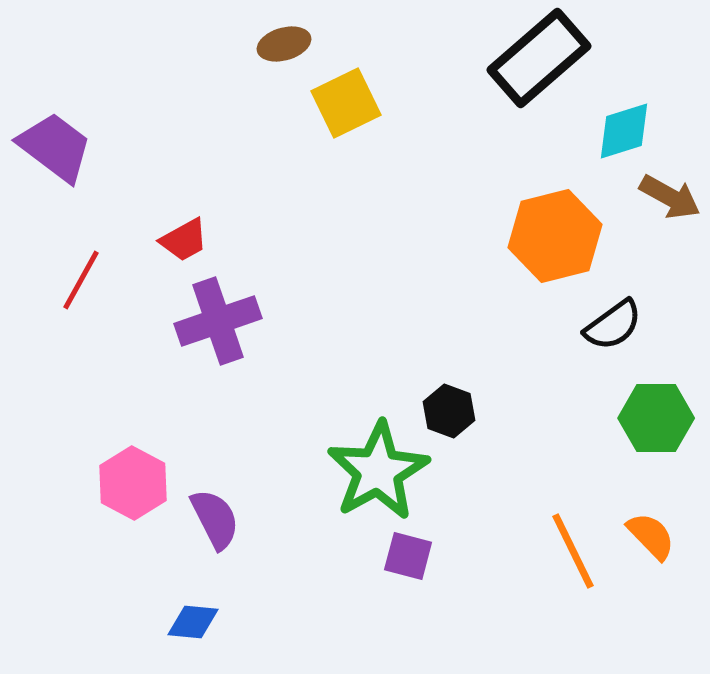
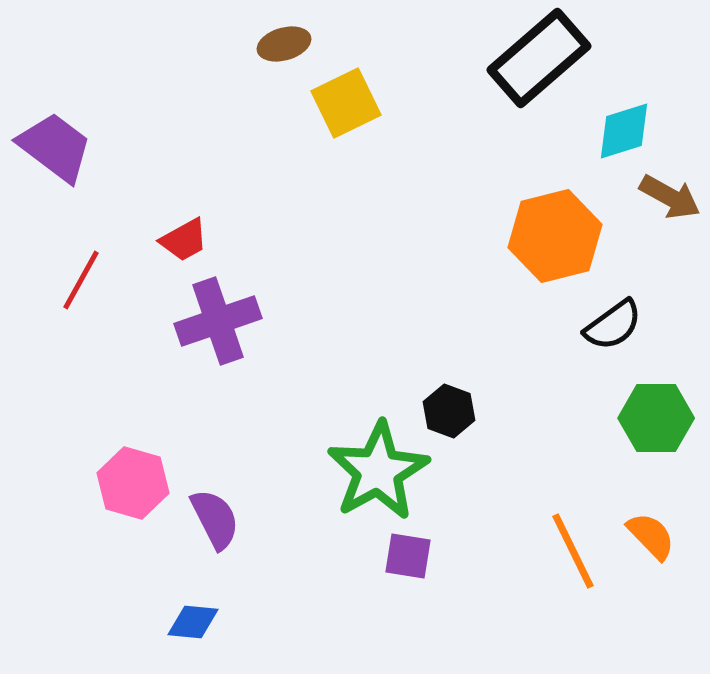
pink hexagon: rotated 12 degrees counterclockwise
purple square: rotated 6 degrees counterclockwise
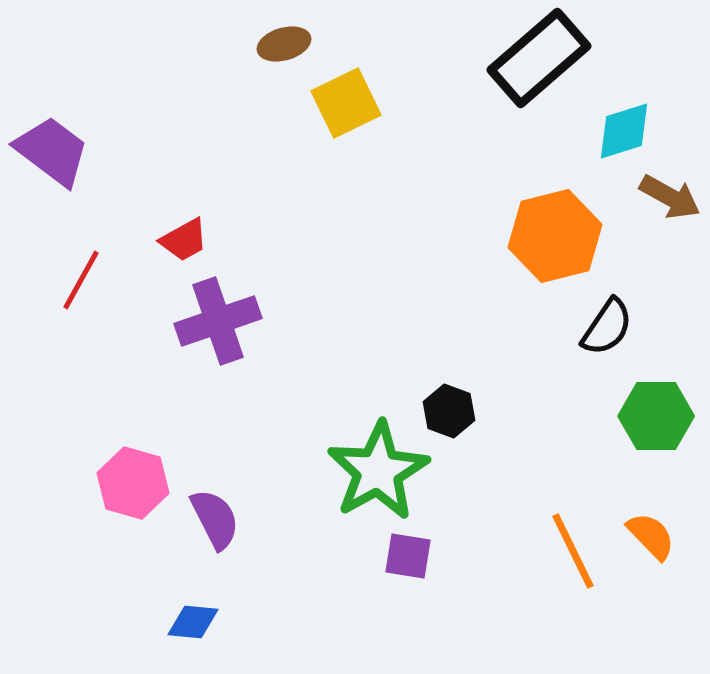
purple trapezoid: moved 3 px left, 4 px down
black semicircle: moved 6 px left, 2 px down; rotated 20 degrees counterclockwise
green hexagon: moved 2 px up
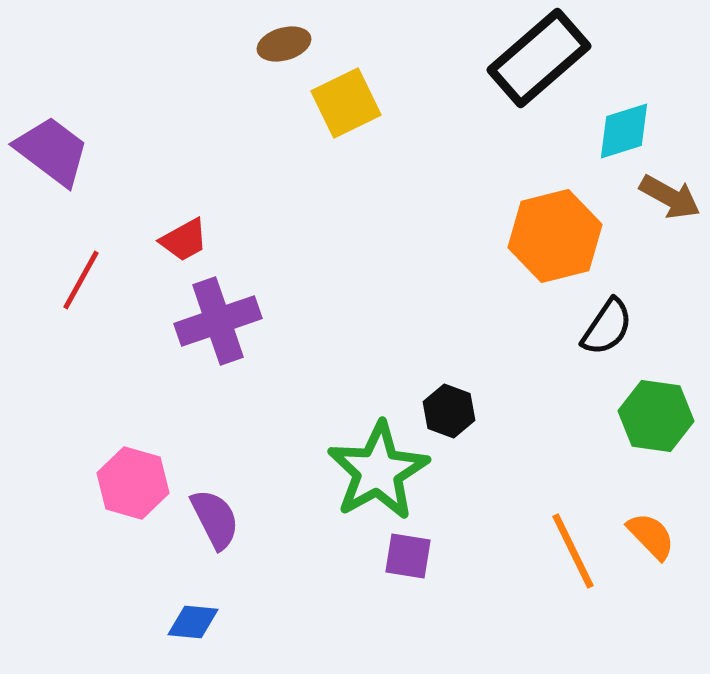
green hexagon: rotated 8 degrees clockwise
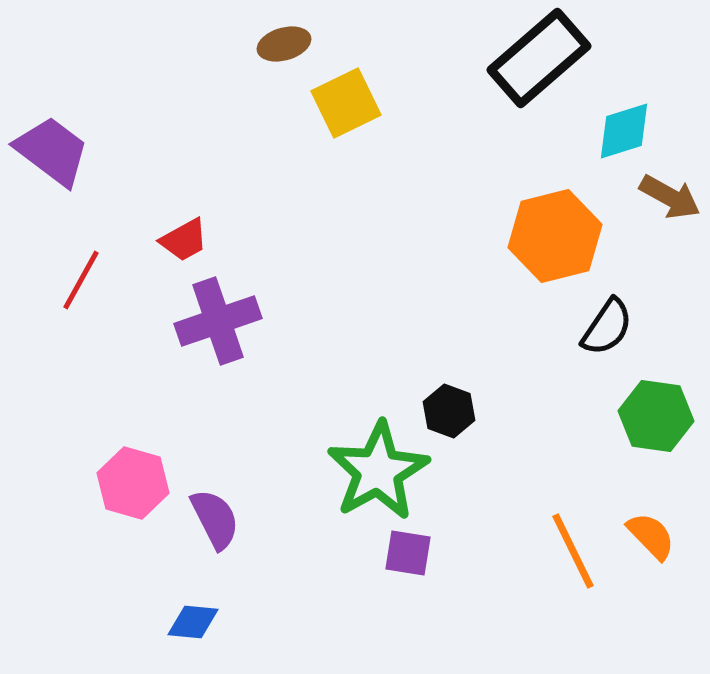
purple square: moved 3 px up
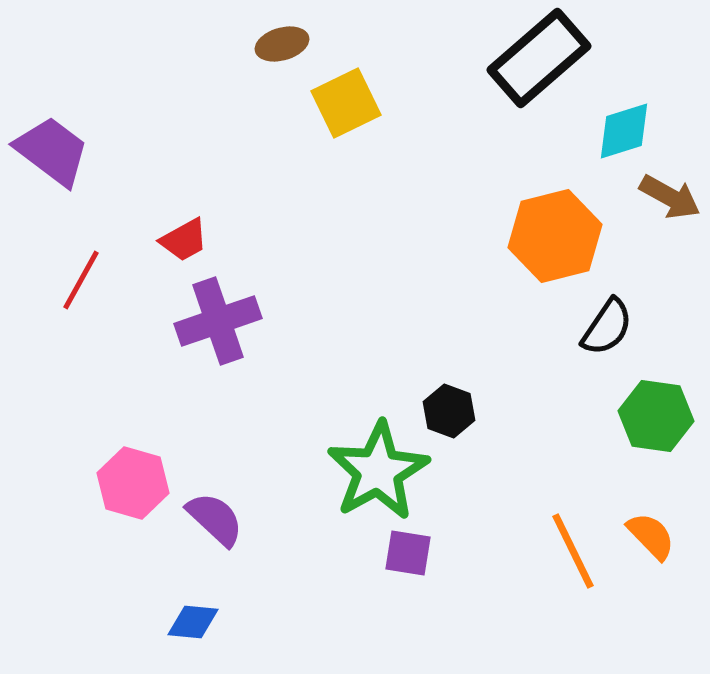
brown ellipse: moved 2 px left
purple semicircle: rotated 20 degrees counterclockwise
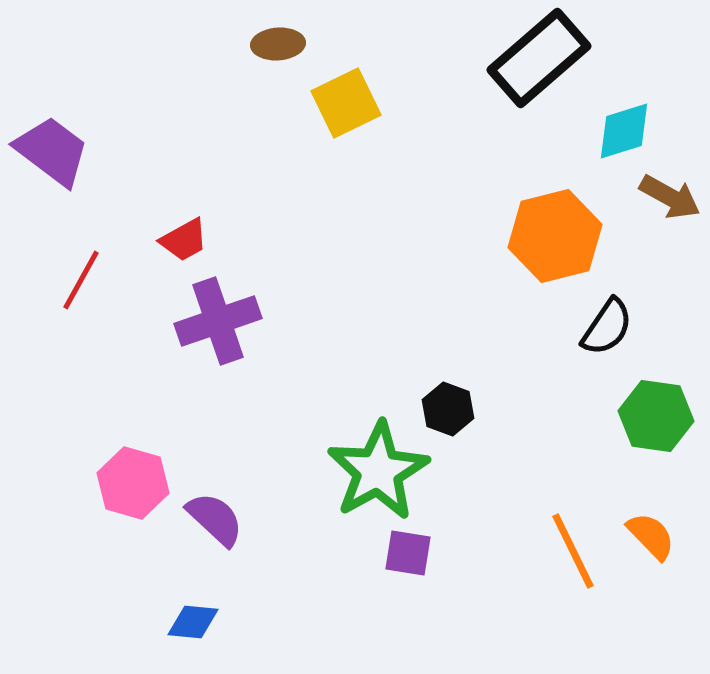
brown ellipse: moved 4 px left; rotated 12 degrees clockwise
black hexagon: moved 1 px left, 2 px up
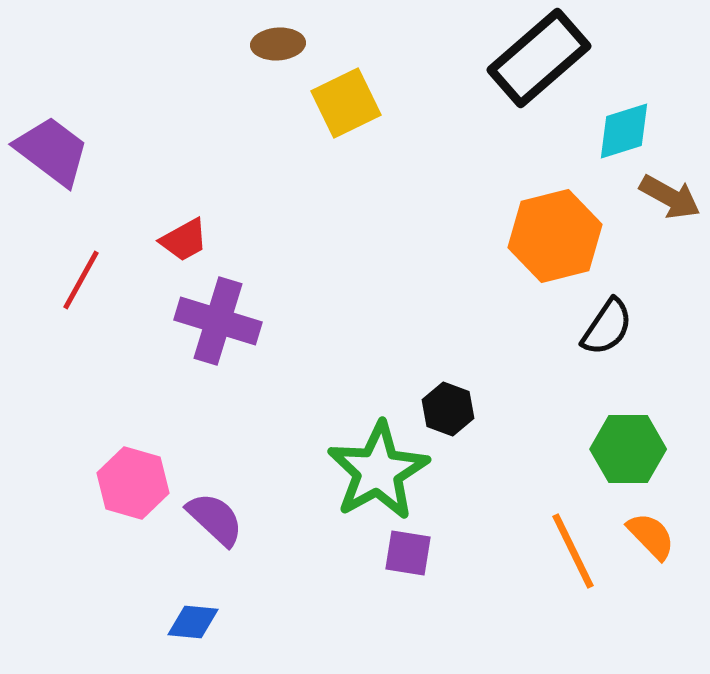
purple cross: rotated 36 degrees clockwise
green hexagon: moved 28 px left, 33 px down; rotated 8 degrees counterclockwise
